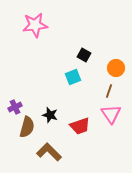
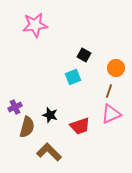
pink triangle: rotated 40 degrees clockwise
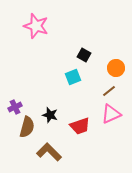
pink star: moved 1 px right, 1 px down; rotated 25 degrees clockwise
brown line: rotated 32 degrees clockwise
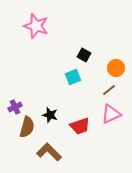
brown line: moved 1 px up
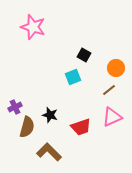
pink star: moved 3 px left, 1 px down
pink triangle: moved 1 px right, 3 px down
red trapezoid: moved 1 px right, 1 px down
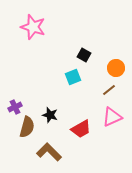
red trapezoid: moved 2 px down; rotated 10 degrees counterclockwise
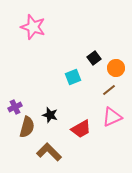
black square: moved 10 px right, 3 px down; rotated 24 degrees clockwise
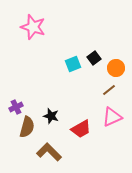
cyan square: moved 13 px up
purple cross: moved 1 px right
black star: moved 1 px right, 1 px down
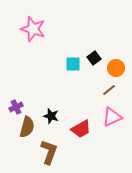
pink star: moved 2 px down
cyan square: rotated 21 degrees clockwise
brown L-shape: rotated 65 degrees clockwise
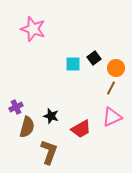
brown line: moved 2 px right, 2 px up; rotated 24 degrees counterclockwise
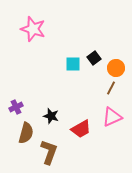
brown semicircle: moved 1 px left, 6 px down
